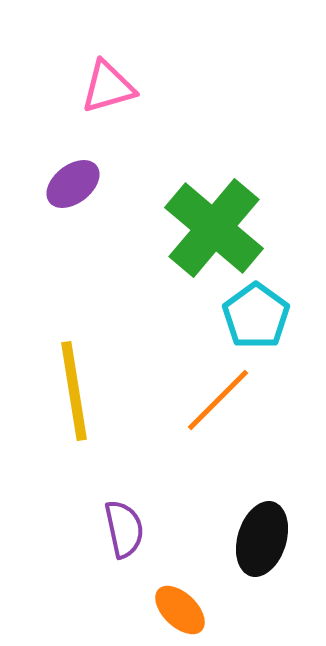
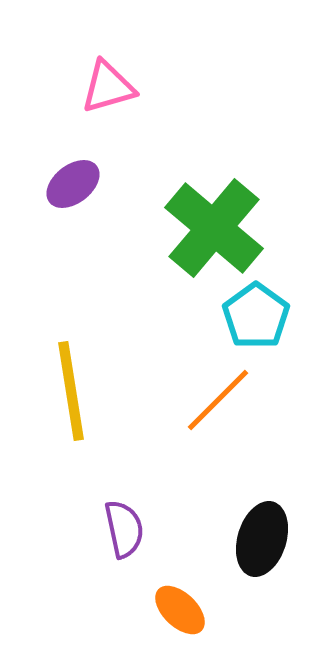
yellow line: moved 3 px left
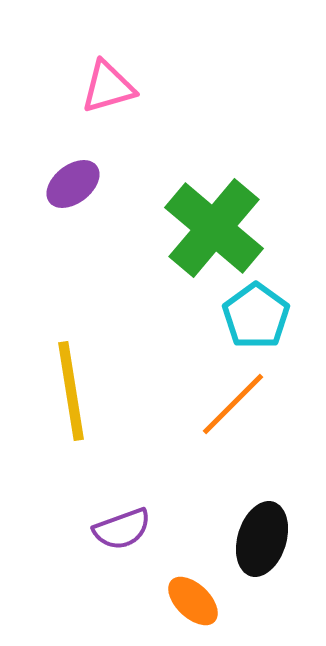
orange line: moved 15 px right, 4 px down
purple semicircle: moved 2 px left; rotated 82 degrees clockwise
orange ellipse: moved 13 px right, 9 px up
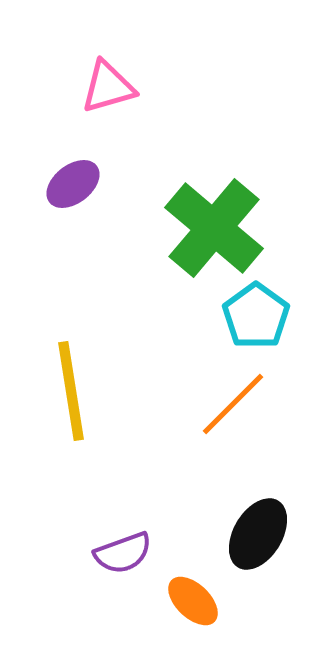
purple semicircle: moved 1 px right, 24 px down
black ellipse: moved 4 px left, 5 px up; rotated 14 degrees clockwise
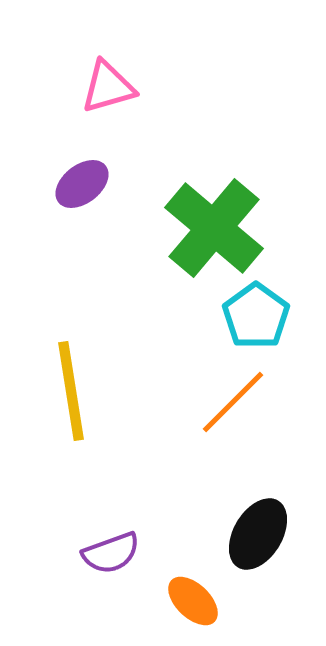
purple ellipse: moved 9 px right
orange line: moved 2 px up
purple semicircle: moved 12 px left
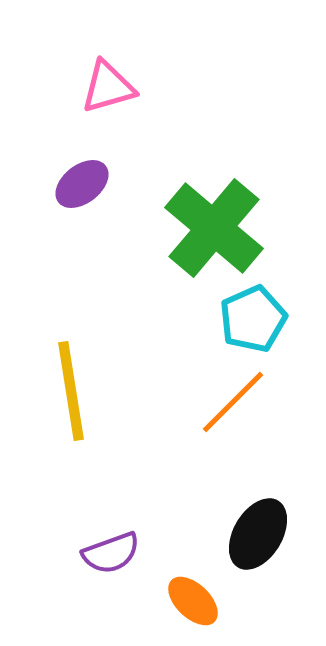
cyan pentagon: moved 3 px left, 3 px down; rotated 12 degrees clockwise
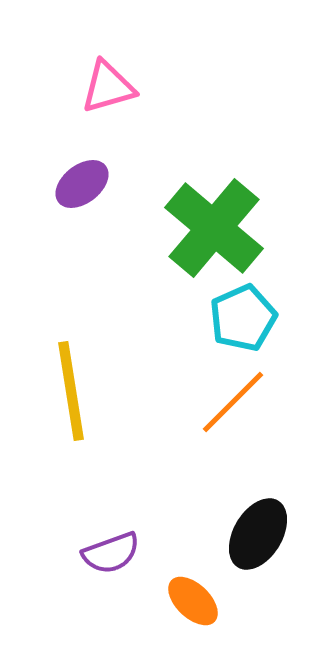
cyan pentagon: moved 10 px left, 1 px up
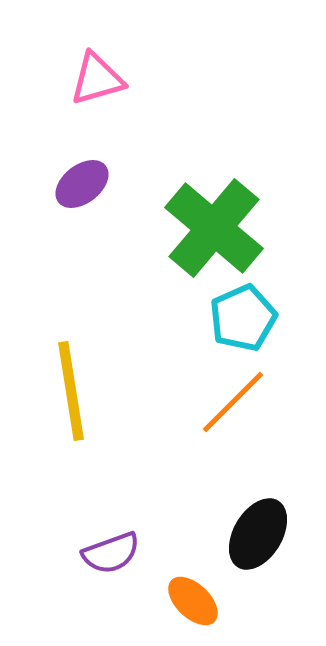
pink triangle: moved 11 px left, 8 px up
